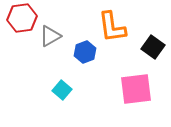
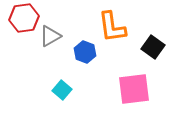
red hexagon: moved 2 px right
blue hexagon: rotated 20 degrees counterclockwise
pink square: moved 2 px left
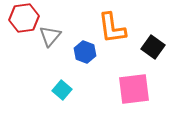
orange L-shape: moved 1 px down
gray triangle: rotated 20 degrees counterclockwise
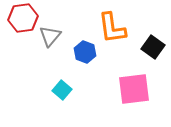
red hexagon: moved 1 px left
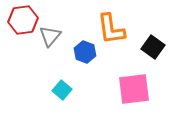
red hexagon: moved 2 px down
orange L-shape: moved 1 px left, 1 px down
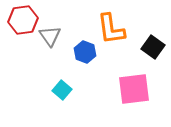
gray triangle: rotated 15 degrees counterclockwise
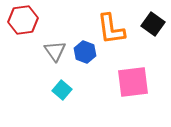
gray triangle: moved 5 px right, 15 px down
black square: moved 23 px up
pink square: moved 1 px left, 7 px up
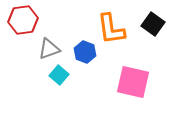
gray triangle: moved 6 px left, 2 px up; rotated 45 degrees clockwise
pink square: rotated 20 degrees clockwise
cyan square: moved 3 px left, 15 px up
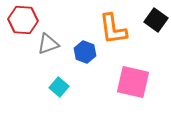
red hexagon: rotated 12 degrees clockwise
black square: moved 3 px right, 4 px up
orange L-shape: moved 2 px right
gray triangle: moved 1 px left, 5 px up
cyan square: moved 12 px down
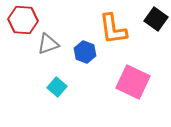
black square: moved 1 px up
pink square: rotated 12 degrees clockwise
cyan square: moved 2 px left
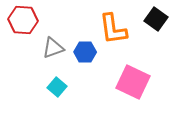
gray triangle: moved 5 px right, 4 px down
blue hexagon: rotated 20 degrees counterclockwise
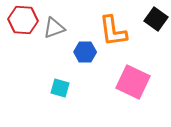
orange L-shape: moved 2 px down
gray triangle: moved 1 px right, 20 px up
cyan square: moved 3 px right, 1 px down; rotated 24 degrees counterclockwise
